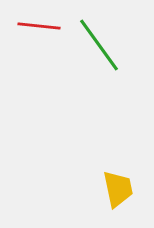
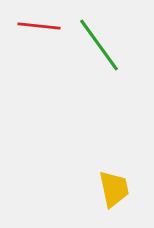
yellow trapezoid: moved 4 px left
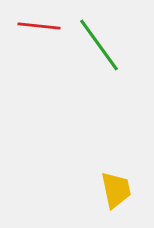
yellow trapezoid: moved 2 px right, 1 px down
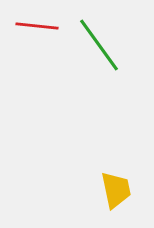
red line: moved 2 px left
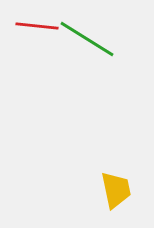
green line: moved 12 px left, 6 px up; rotated 22 degrees counterclockwise
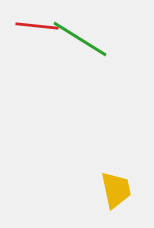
green line: moved 7 px left
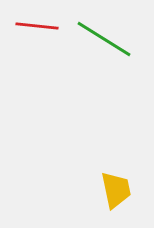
green line: moved 24 px right
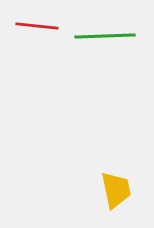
green line: moved 1 px right, 3 px up; rotated 34 degrees counterclockwise
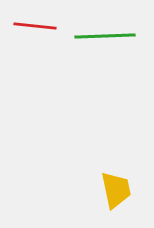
red line: moved 2 px left
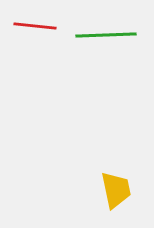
green line: moved 1 px right, 1 px up
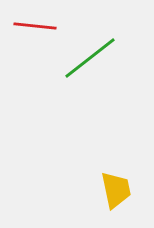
green line: moved 16 px left, 23 px down; rotated 36 degrees counterclockwise
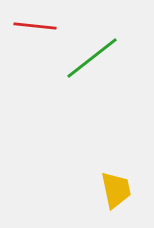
green line: moved 2 px right
